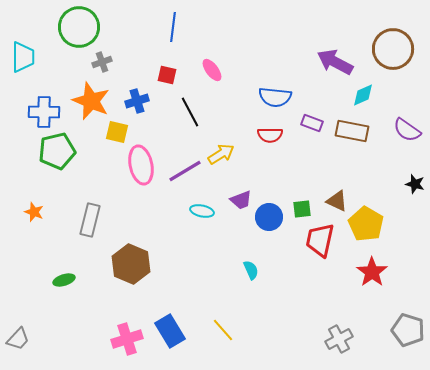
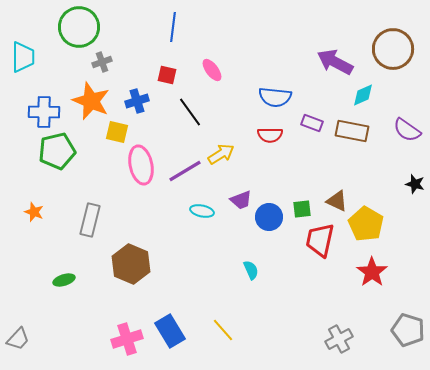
black line at (190, 112): rotated 8 degrees counterclockwise
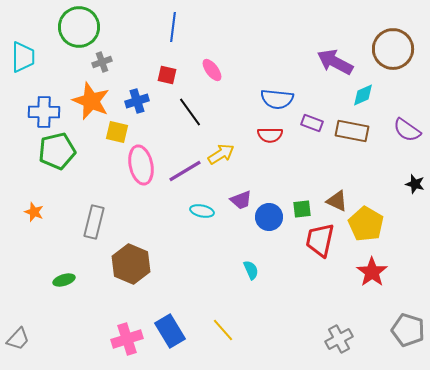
blue semicircle at (275, 97): moved 2 px right, 2 px down
gray rectangle at (90, 220): moved 4 px right, 2 px down
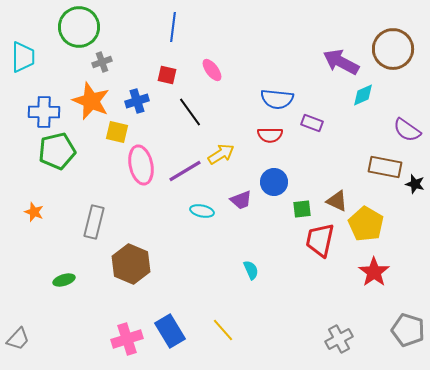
purple arrow at (335, 62): moved 6 px right
brown rectangle at (352, 131): moved 33 px right, 36 px down
blue circle at (269, 217): moved 5 px right, 35 px up
red star at (372, 272): moved 2 px right
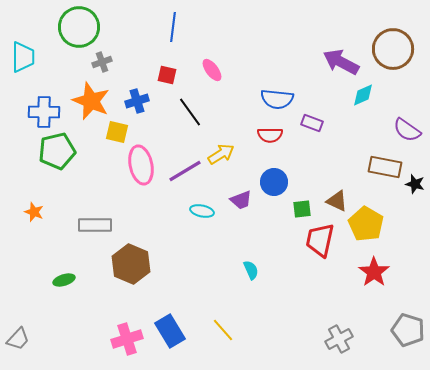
gray rectangle at (94, 222): moved 1 px right, 3 px down; rotated 76 degrees clockwise
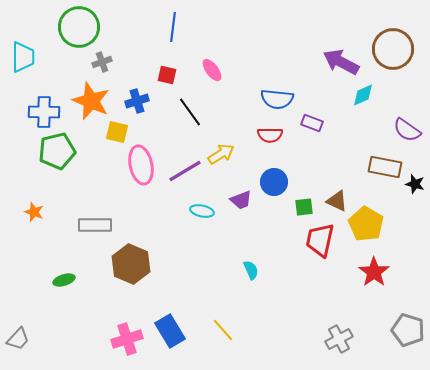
green square at (302, 209): moved 2 px right, 2 px up
